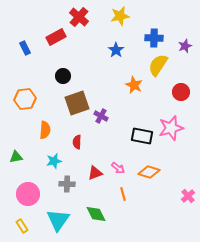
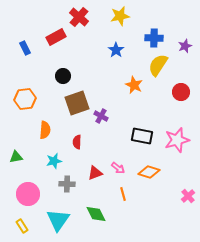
pink star: moved 6 px right, 12 px down
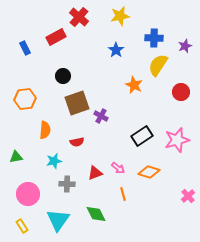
black rectangle: rotated 45 degrees counterclockwise
red semicircle: rotated 104 degrees counterclockwise
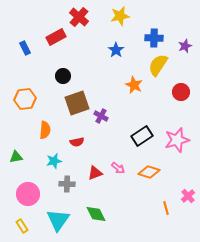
orange line: moved 43 px right, 14 px down
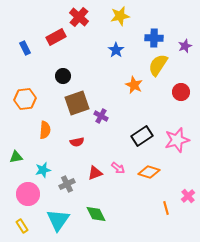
cyan star: moved 11 px left, 9 px down
gray cross: rotated 28 degrees counterclockwise
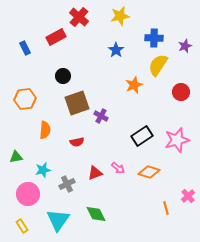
orange star: rotated 24 degrees clockwise
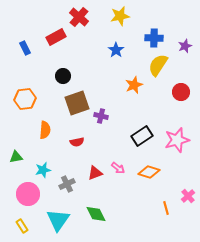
purple cross: rotated 16 degrees counterclockwise
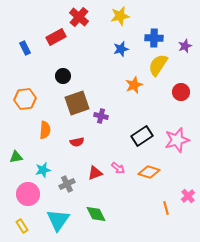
blue star: moved 5 px right, 1 px up; rotated 21 degrees clockwise
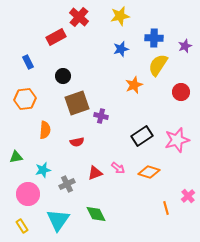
blue rectangle: moved 3 px right, 14 px down
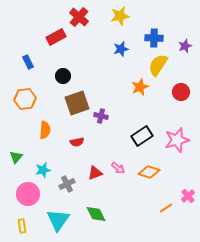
orange star: moved 6 px right, 2 px down
green triangle: rotated 40 degrees counterclockwise
orange line: rotated 72 degrees clockwise
yellow rectangle: rotated 24 degrees clockwise
